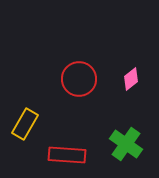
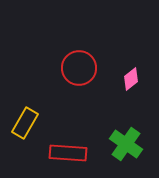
red circle: moved 11 px up
yellow rectangle: moved 1 px up
red rectangle: moved 1 px right, 2 px up
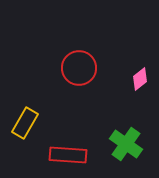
pink diamond: moved 9 px right
red rectangle: moved 2 px down
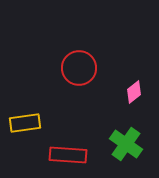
pink diamond: moved 6 px left, 13 px down
yellow rectangle: rotated 52 degrees clockwise
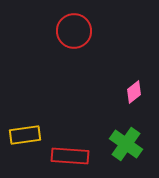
red circle: moved 5 px left, 37 px up
yellow rectangle: moved 12 px down
red rectangle: moved 2 px right, 1 px down
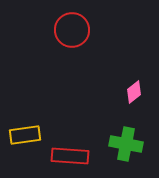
red circle: moved 2 px left, 1 px up
green cross: rotated 24 degrees counterclockwise
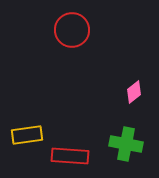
yellow rectangle: moved 2 px right
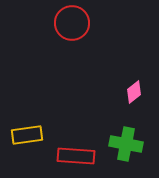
red circle: moved 7 px up
red rectangle: moved 6 px right
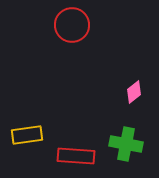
red circle: moved 2 px down
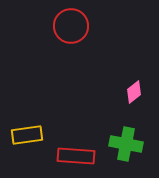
red circle: moved 1 px left, 1 px down
